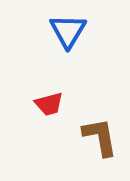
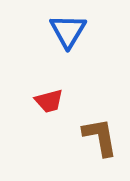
red trapezoid: moved 3 px up
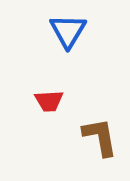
red trapezoid: rotated 12 degrees clockwise
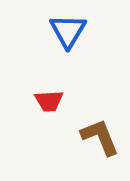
brown L-shape: rotated 12 degrees counterclockwise
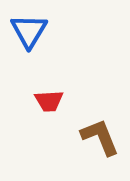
blue triangle: moved 39 px left
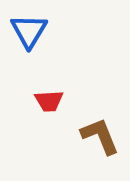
brown L-shape: moved 1 px up
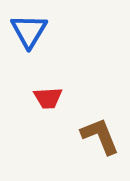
red trapezoid: moved 1 px left, 3 px up
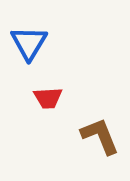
blue triangle: moved 12 px down
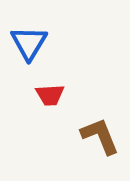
red trapezoid: moved 2 px right, 3 px up
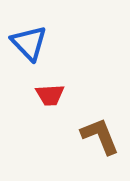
blue triangle: rotated 15 degrees counterclockwise
